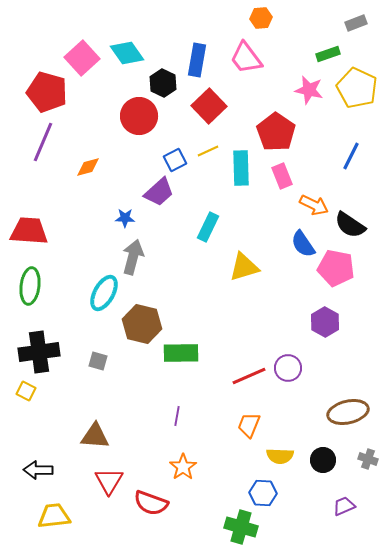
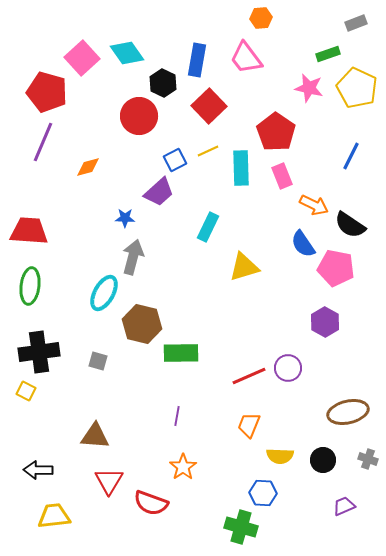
pink star at (309, 90): moved 2 px up
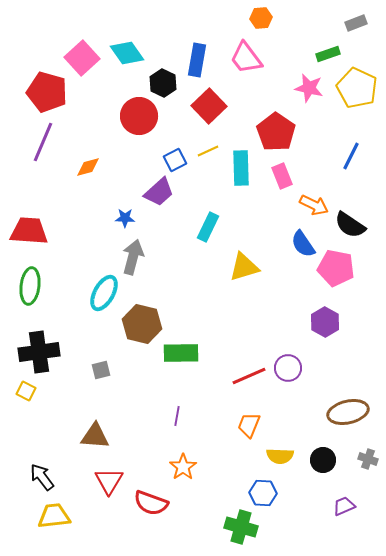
gray square at (98, 361): moved 3 px right, 9 px down; rotated 30 degrees counterclockwise
black arrow at (38, 470): moved 4 px right, 7 px down; rotated 52 degrees clockwise
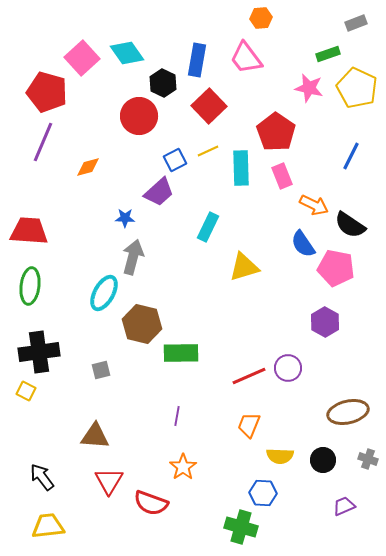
yellow trapezoid at (54, 516): moved 6 px left, 10 px down
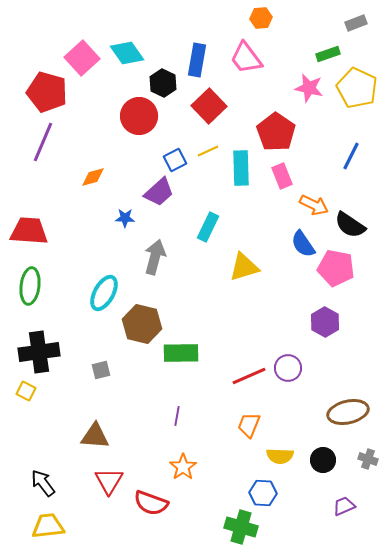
orange diamond at (88, 167): moved 5 px right, 10 px down
gray arrow at (133, 257): moved 22 px right
black arrow at (42, 477): moved 1 px right, 6 px down
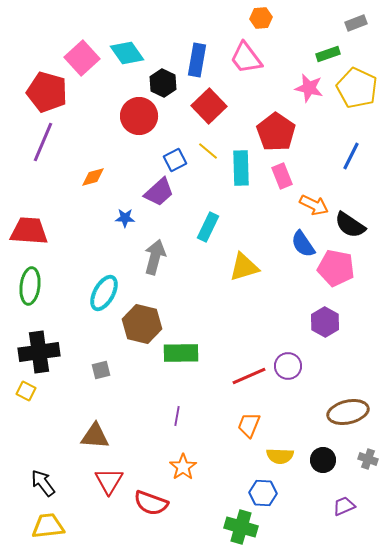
yellow line at (208, 151): rotated 65 degrees clockwise
purple circle at (288, 368): moved 2 px up
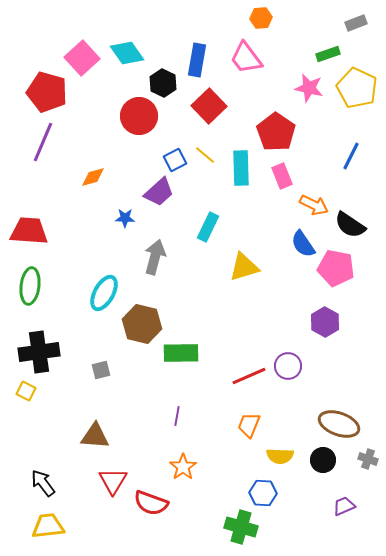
yellow line at (208, 151): moved 3 px left, 4 px down
brown ellipse at (348, 412): moved 9 px left, 12 px down; rotated 33 degrees clockwise
red triangle at (109, 481): moved 4 px right
